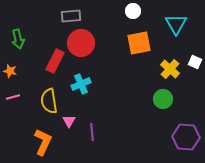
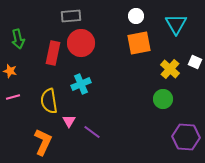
white circle: moved 3 px right, 5 px down
red rectangle: moved 2 px left, 8 px up; rotated 15 degrees counterclockwise
purple line: rotated 48 degrees counterclockwise
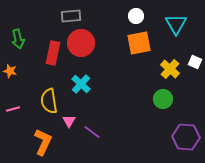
cyan cross: rotated 24 degrees counterclockwise
pink line: moved 12 px down
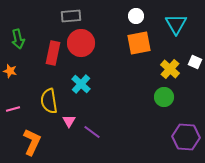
green circle: moved 1 px right, 2 px up
orange L-shape: moved 11 px left
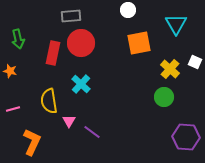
white circle: moved 8 px left, 6 px up
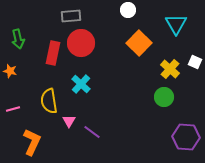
orange square: rotated 35 degrees counterclockwise
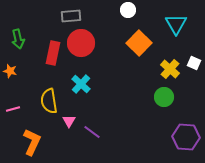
white square: moved 1 px left, 1 px down
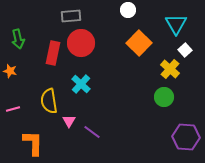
white square: moved 9 px left, 13 px up; rotated 24 degrees clockwise
orange L-shape: moved 1 px right, 1 px down; rotated 24 degrees counterclockwise
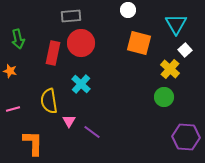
orange square: rotated 30 degrees counterclockwise
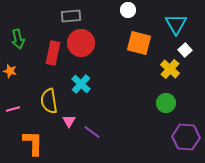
green circle: moved 2 px right, 6 px down
